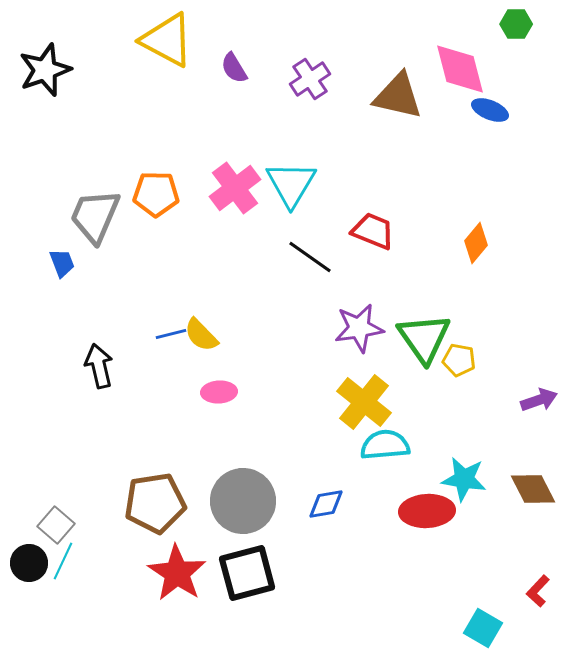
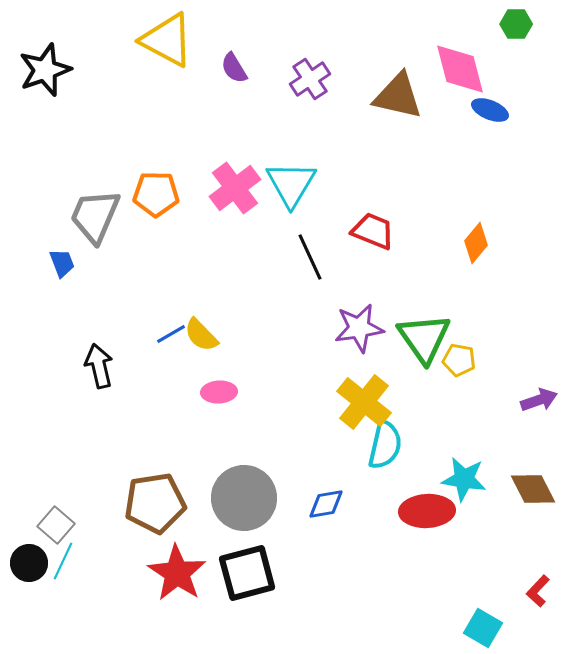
black line: rotated 30 degrees clockwise
blue line: rotated 16 degrees counterclockwise
cyan semicircle: rotated 108 degrees clockwise
gray circle: moved 1 px right, 3 px up
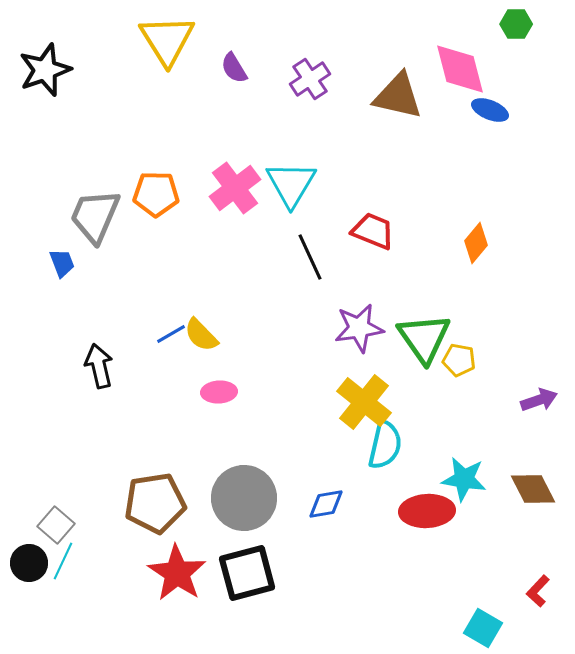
yellow triangle: rotated 30 degrees clockwise
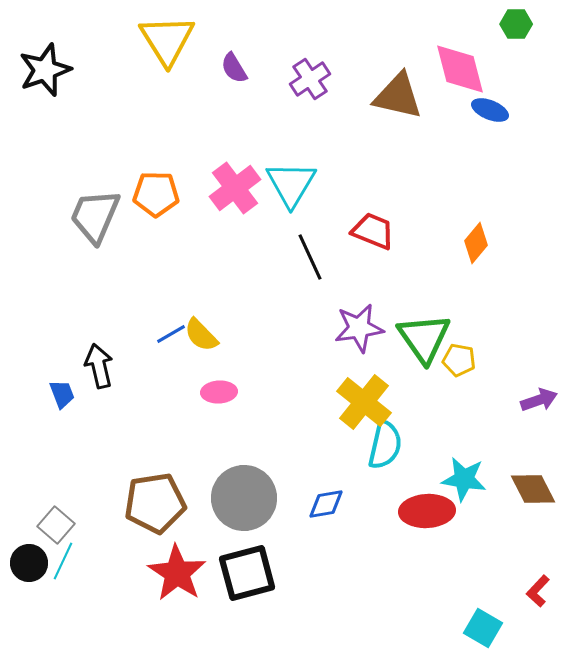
blue trapezoid: moved 131 px down
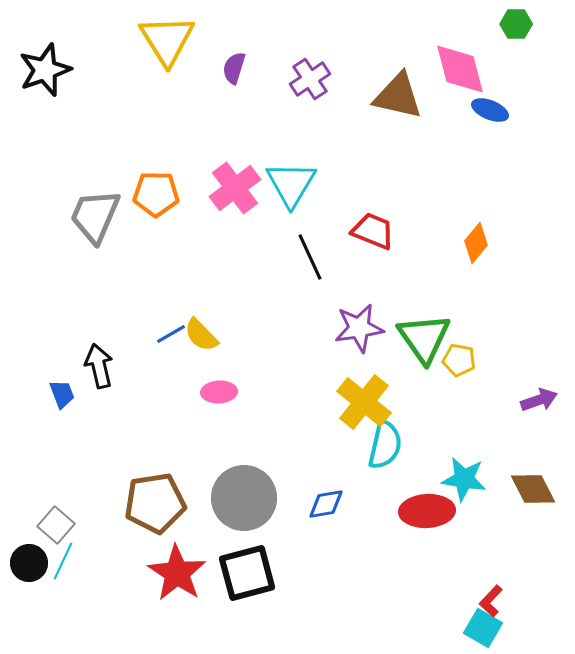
purple semicircle: rotated 48 degrees clockwise
red L-shape: moved 47 px left, 10 px down
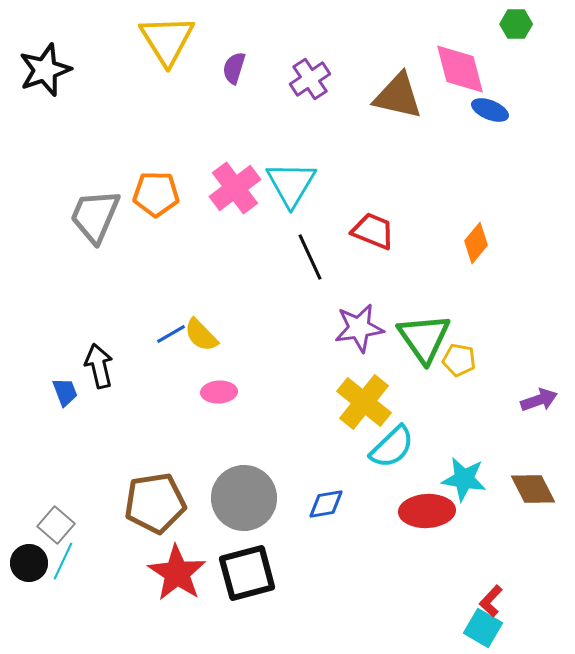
blue trapezoid: moved 3 px right, 2 px up
cyan semicircle: moved 7 px right, 2 px down; rotated 33 degrees clockwise
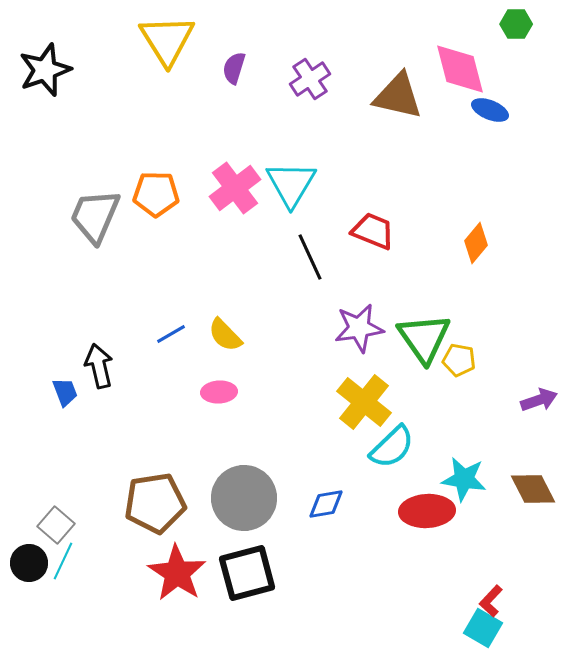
yellow semicircle: moved 24 px right
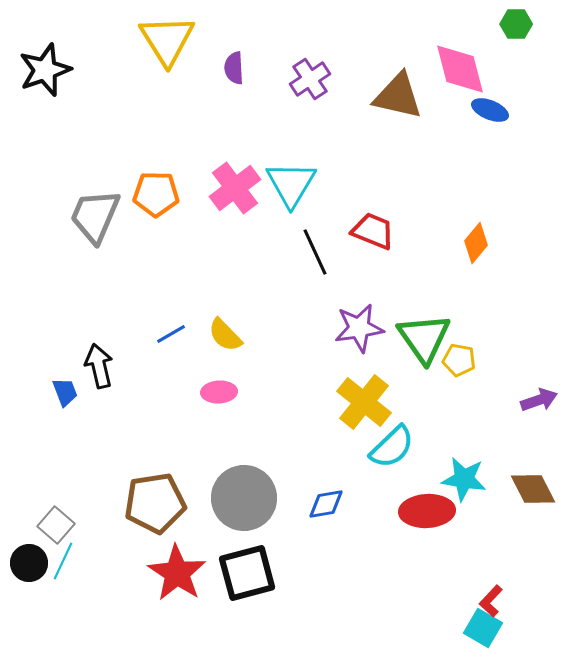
purple semicircle: rotated 20 degrees counterclockwise
black line: moved 5 px right, 5 px up
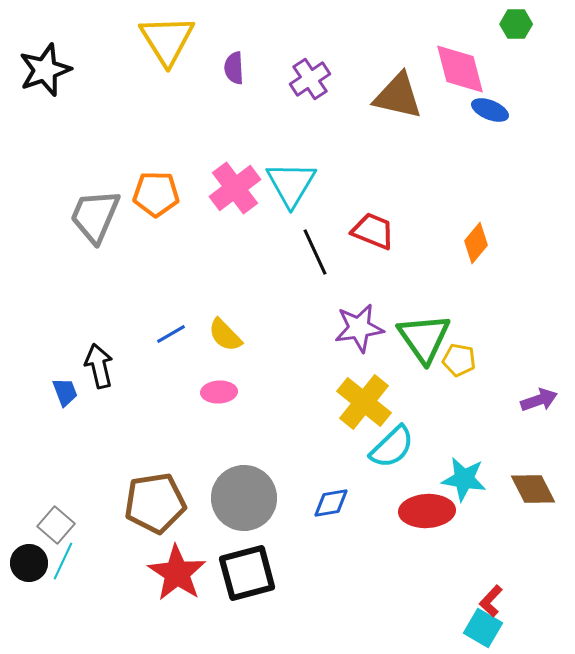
blue diamond: moved 5 px right, 1 px up
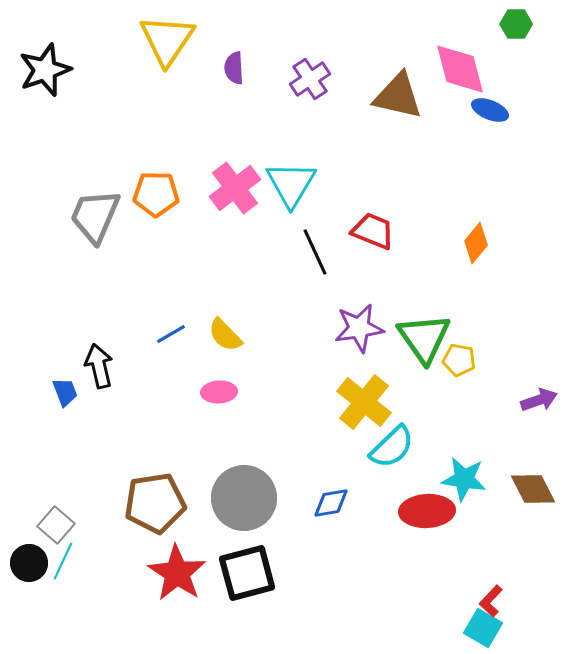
yellow triangle: rotated 6 degrees clockwise
